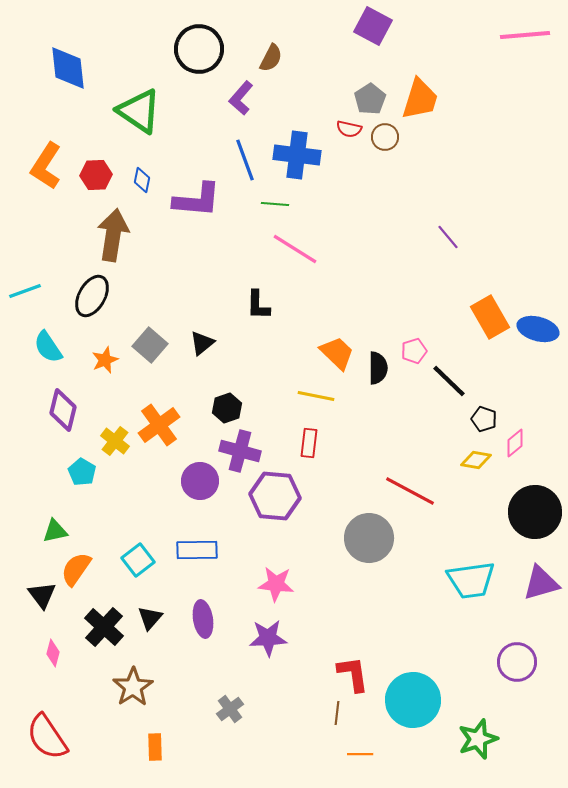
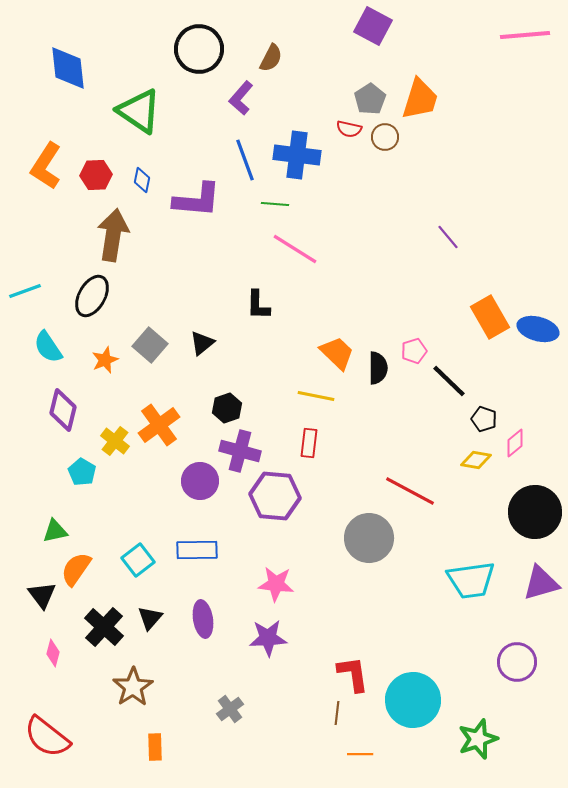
red semicircle at (47, 737): rotated 18 degrees counterclockwise
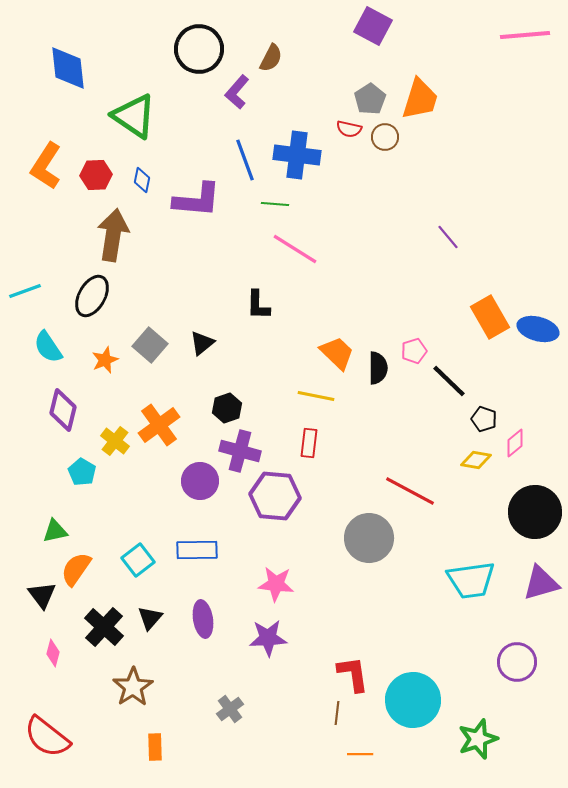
purple L-shape at (241, 98): moved 4 px left, 6 px up
green triangle at (139, 111): moved 5 px left, 5 px down
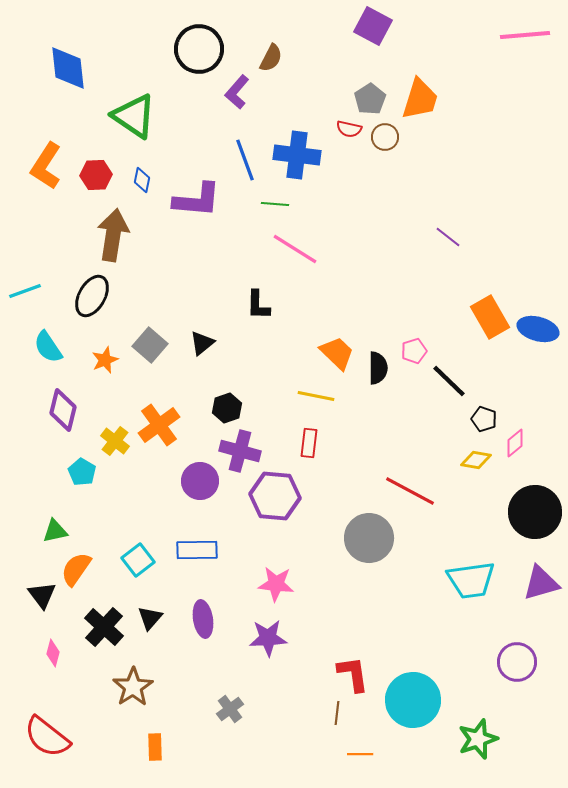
purple line at (448, 237): rotated 12 degrees counterclockwise
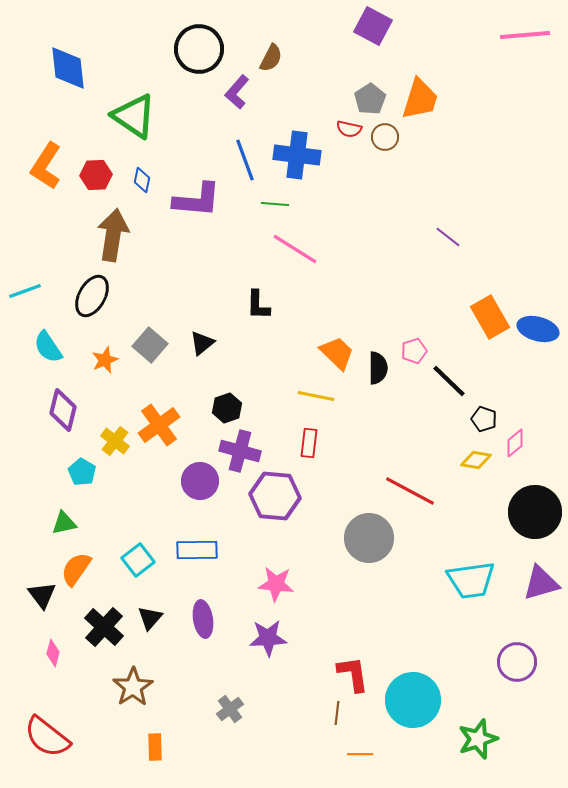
green triangle at (55, 531): moved 9 px right, 8 px up
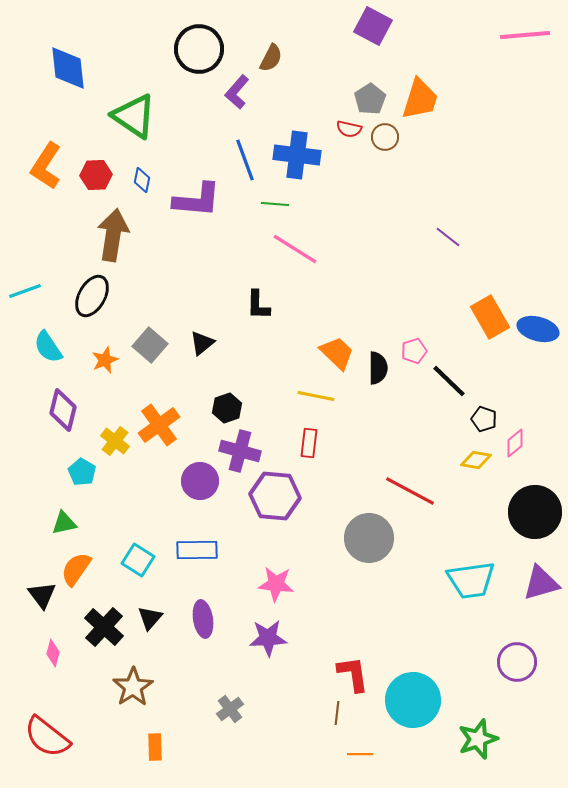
cyan square at (138, 560): rotated 20 degrees counterclockwise
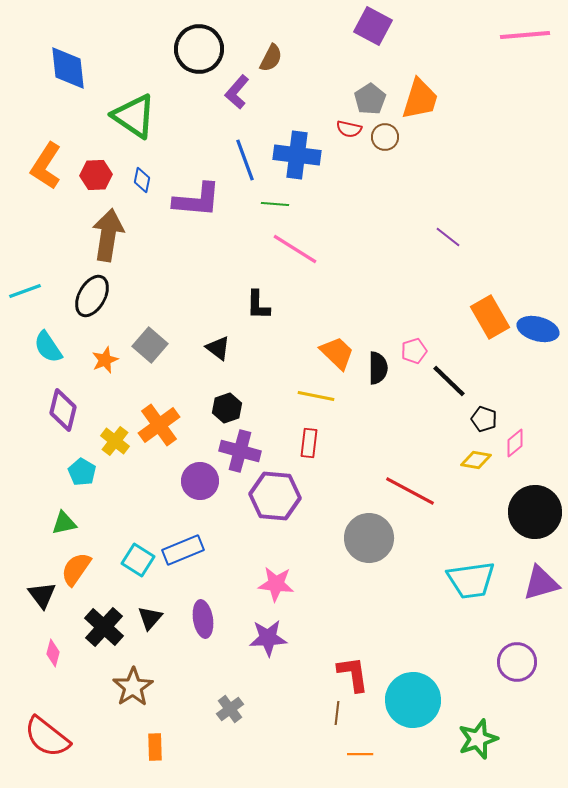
brown arrow at (113, 235): moved 5 px left
black triangle at (202, 343): moved 16 px right, 5 px down; rotated 44 degrees counterclockwise
blue rectangle at (197, 550): moved 14 px left; rotated 21 degrees counterclockwise
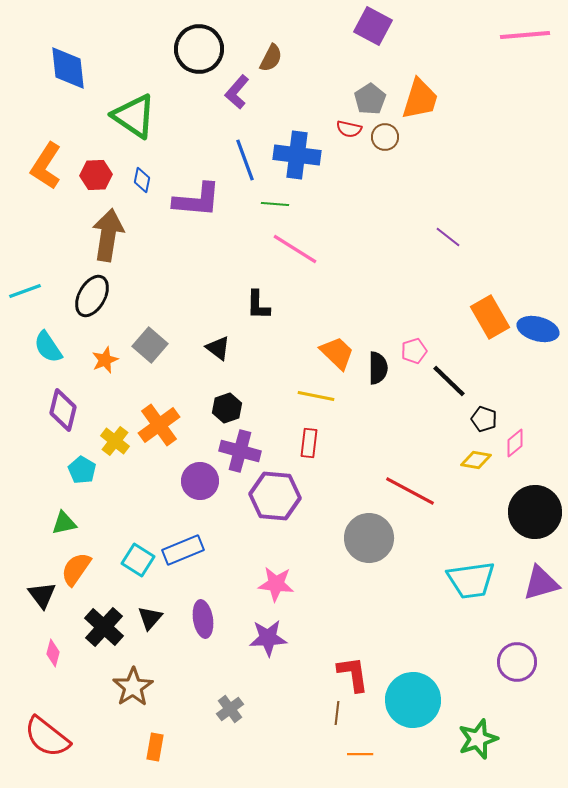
cyan pentagon at (82, 472): moved 2 px up
orange rectangle at (155, 747): rotated 12 degrees clockwise
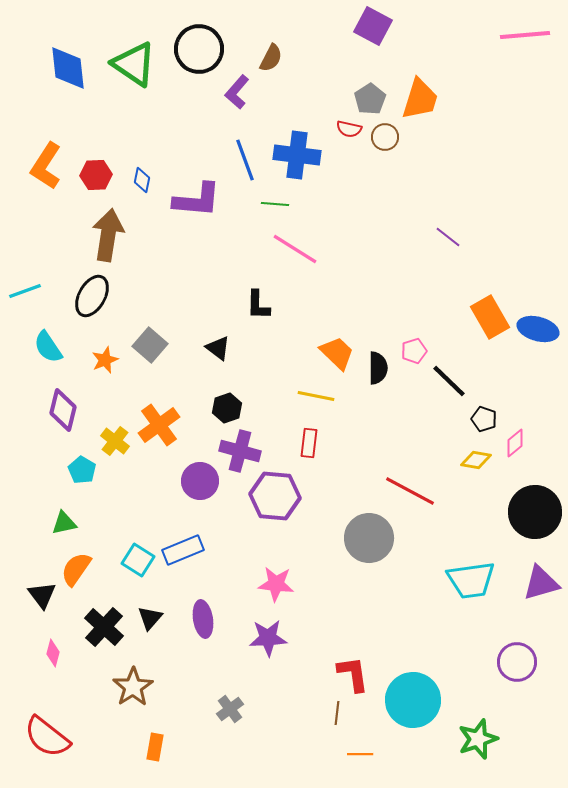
green triangle at (134, 116): moved 52 px up
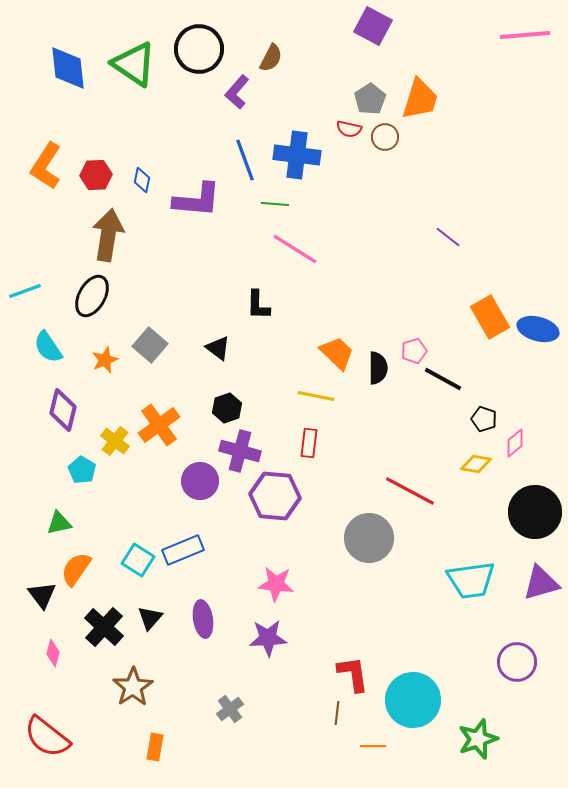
black line at (449, 381): moved 6 px left, 2 px up; rotated 15 degrees counterclockwise
yellow diamond at (476, 460): moved 4 px down
green triangle at (64, 523): moved 5 px left
orange line at (360, 754): moved 13 px right, 8 px up
